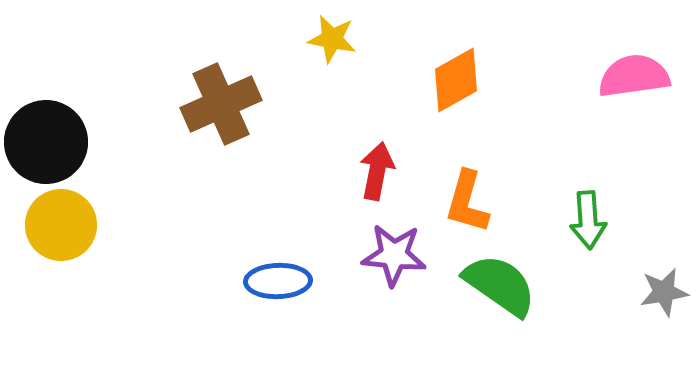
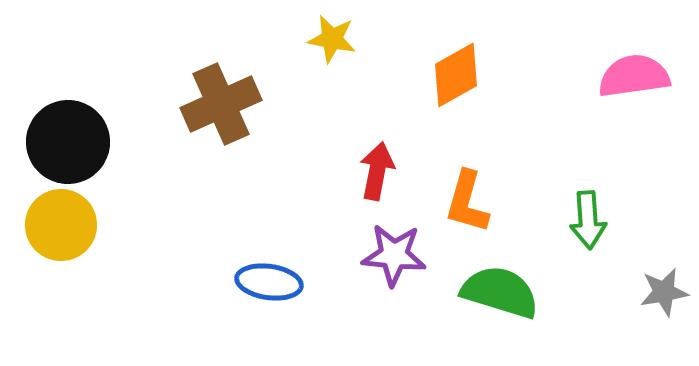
orange diamond: moved 5 px up
black circle: moved 22 px right
blue ellipse: moved 9 px left, 1 px down; rotated 10 degrees clockwise
green semicircle: moved 7 px down; rotated 18 degrees counterclockwise
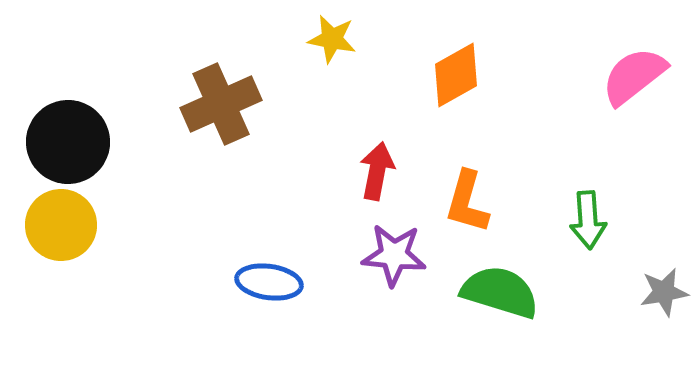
pink semicircle: rotated 30 degrees counterclockwise
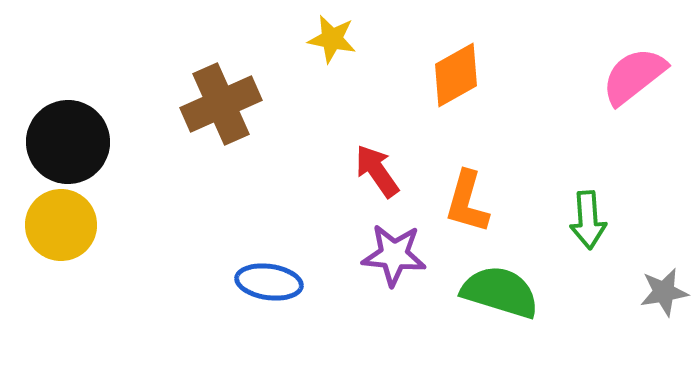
red arrow: rotated 46 degrees counterclockwise
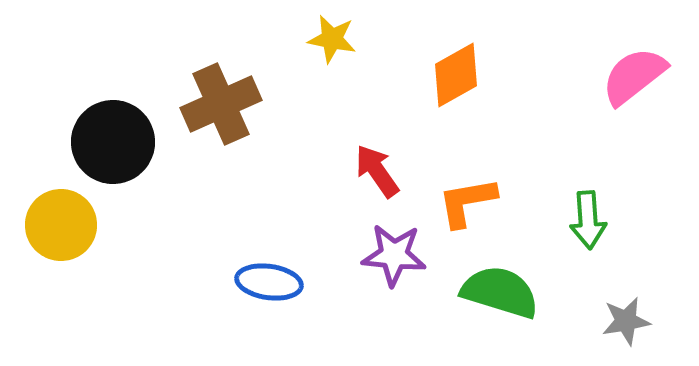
black circle: moved 45 px right
orange L-shape: rotated 64 degrees clockwise
gray star: moved 38 px left, 29 px down
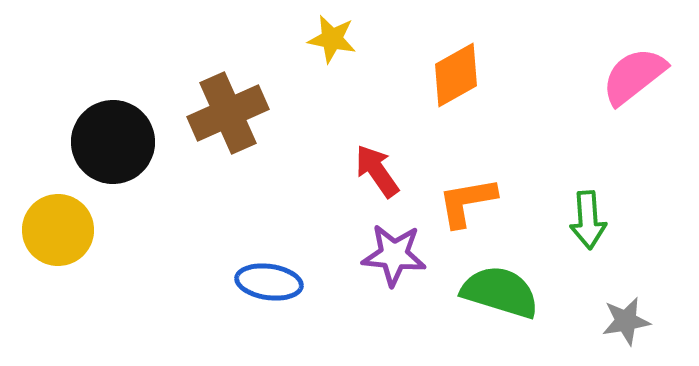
brown cross: moved 7 px right, 9 px down
yellow circle: moved 3 px left, 5 px down
